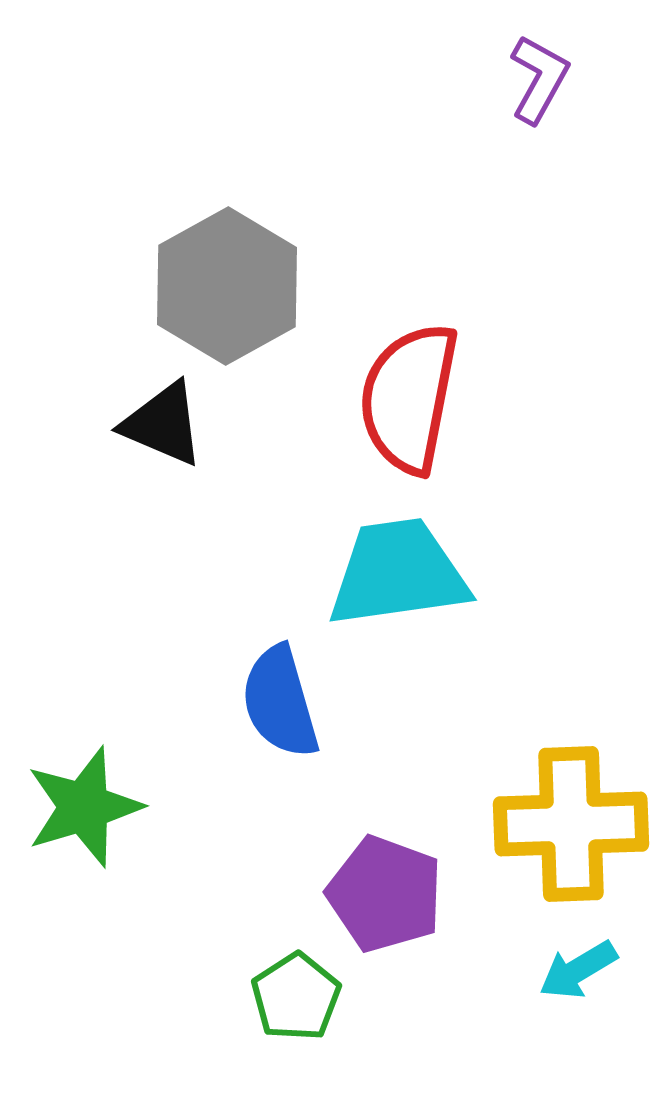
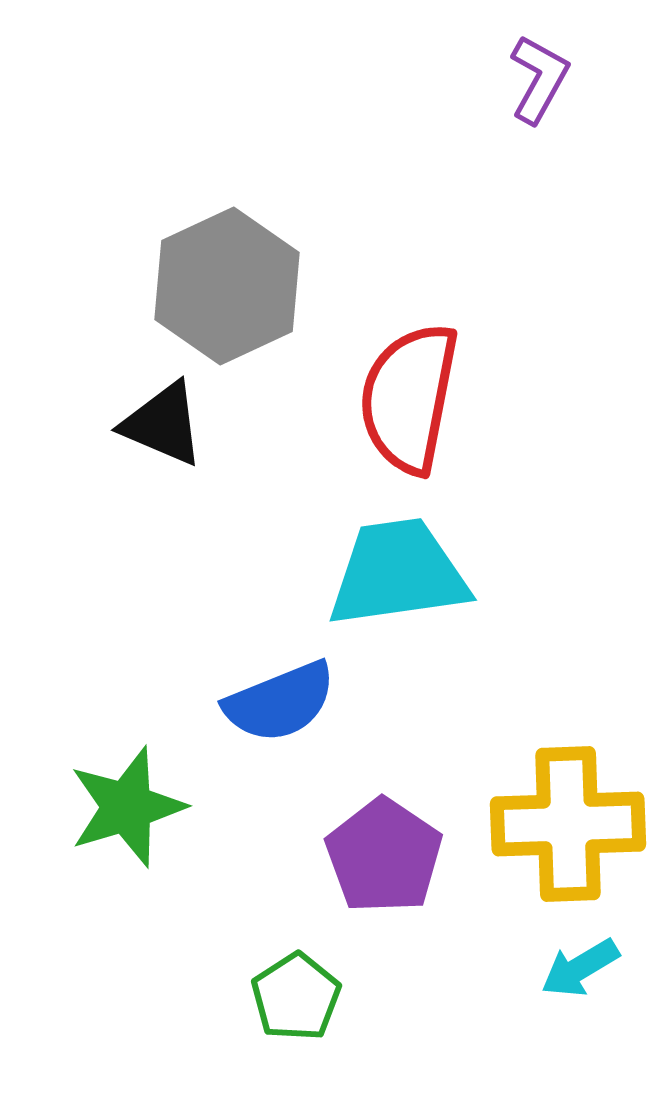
gray hexagon: rotated 4 degrees clockwise
blue semicircle: rotated 96 degrees counterclockwise
green star: moved 43 px right
yellow cross: moved 3 px left
purple pentagon: moved 1 px left, 38 px up; rotated 14 degrees clockwise
cyan arrow: moved 2 px right, 2 px up
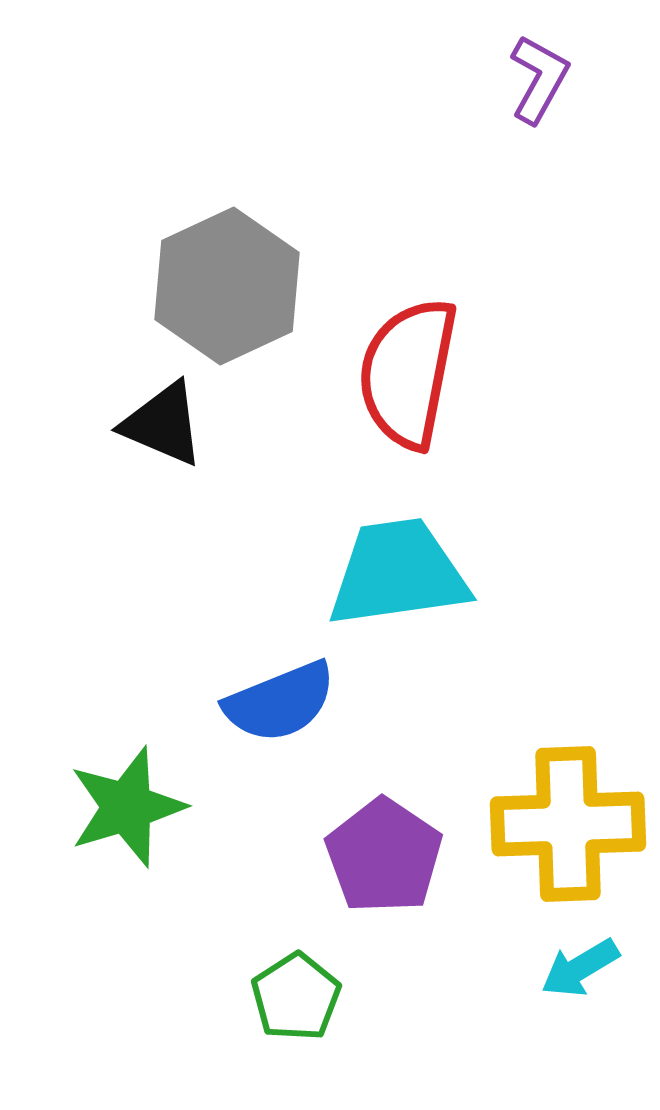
red semicircle: moved 1 px left, 25 px up
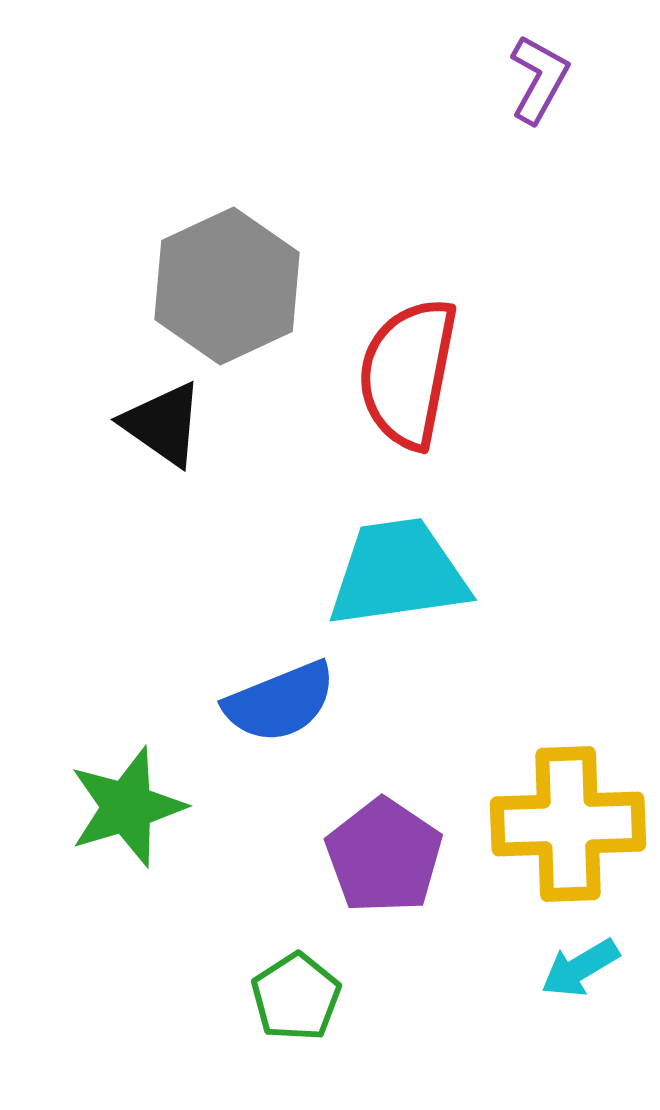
black triangle: rotated 12 degrees clockwise
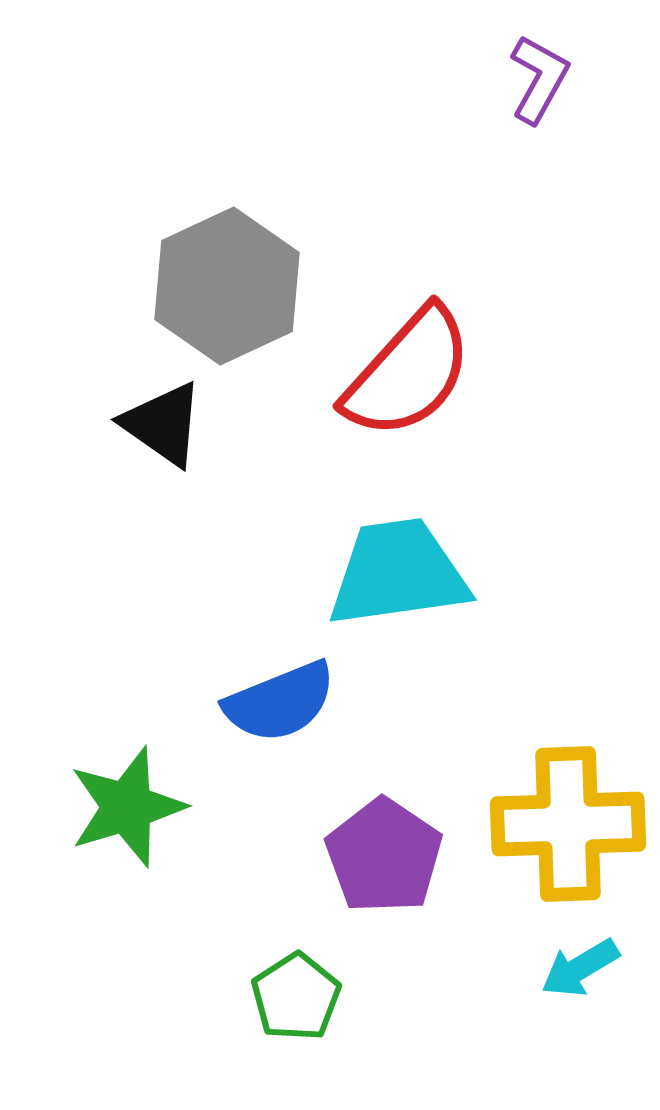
red semicircle: rotated 149 degrees counterclockwise
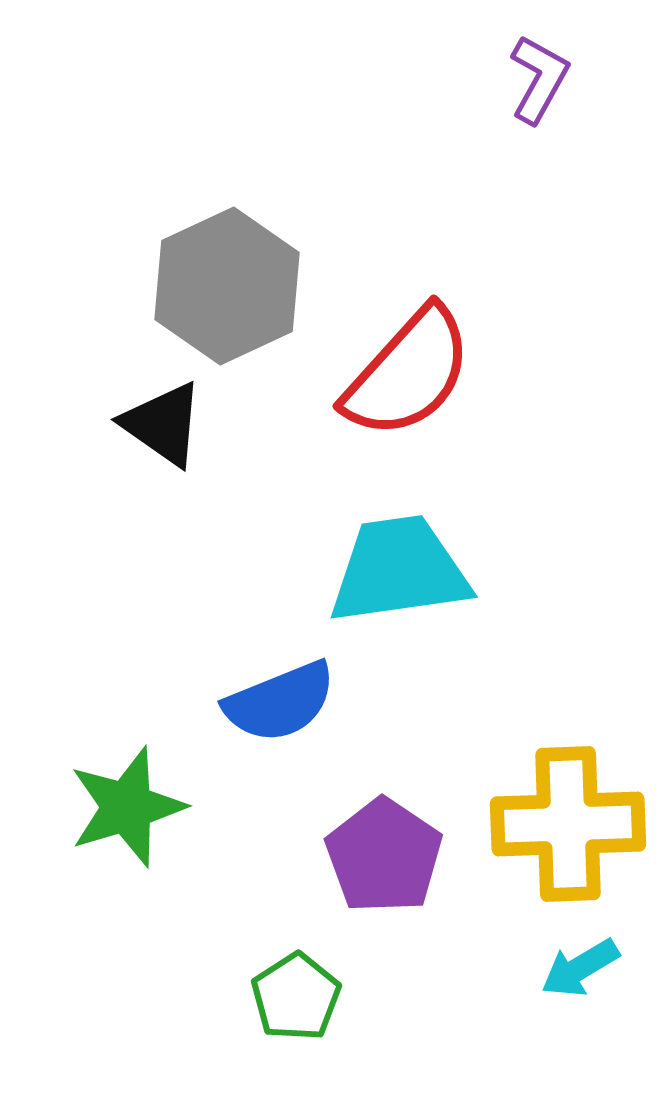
cyan trapezoid: moved 1 px right, 3 px up
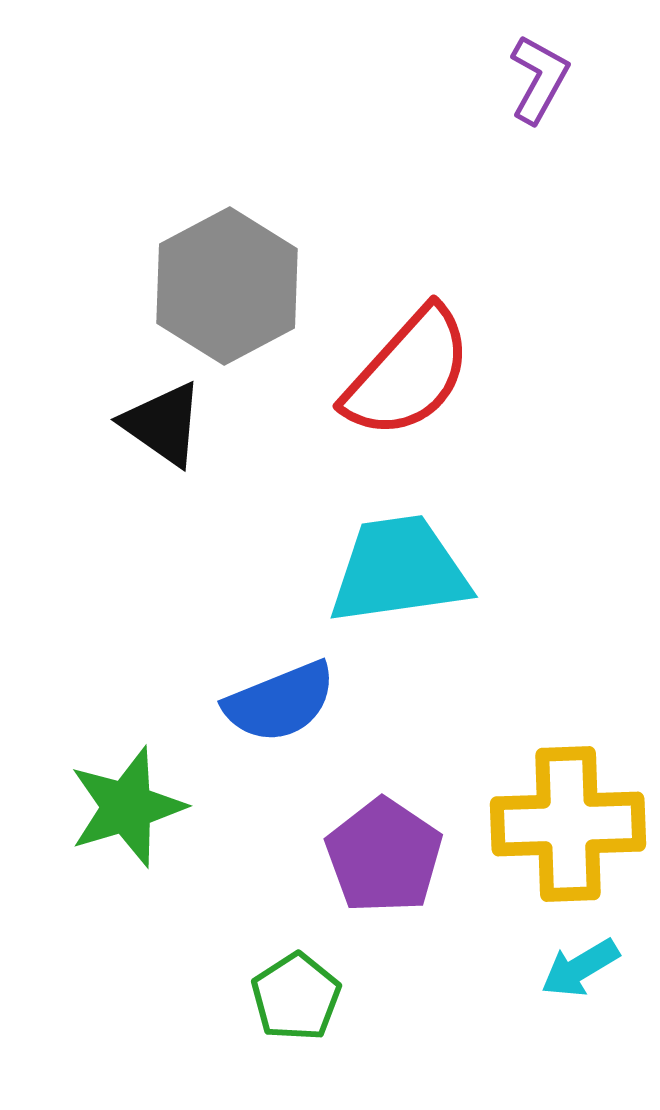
gray hexagon: rotated 3 degrees counterclockwise
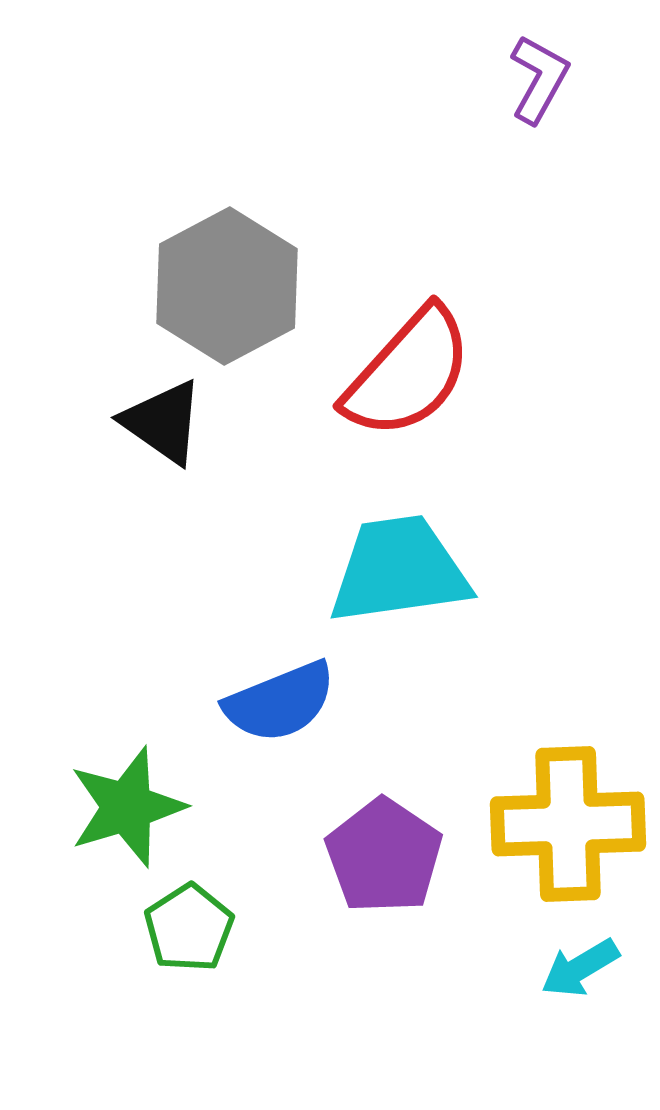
black triangle: moved 2 px up
green pentagon: moved 107 px left, 69 px up
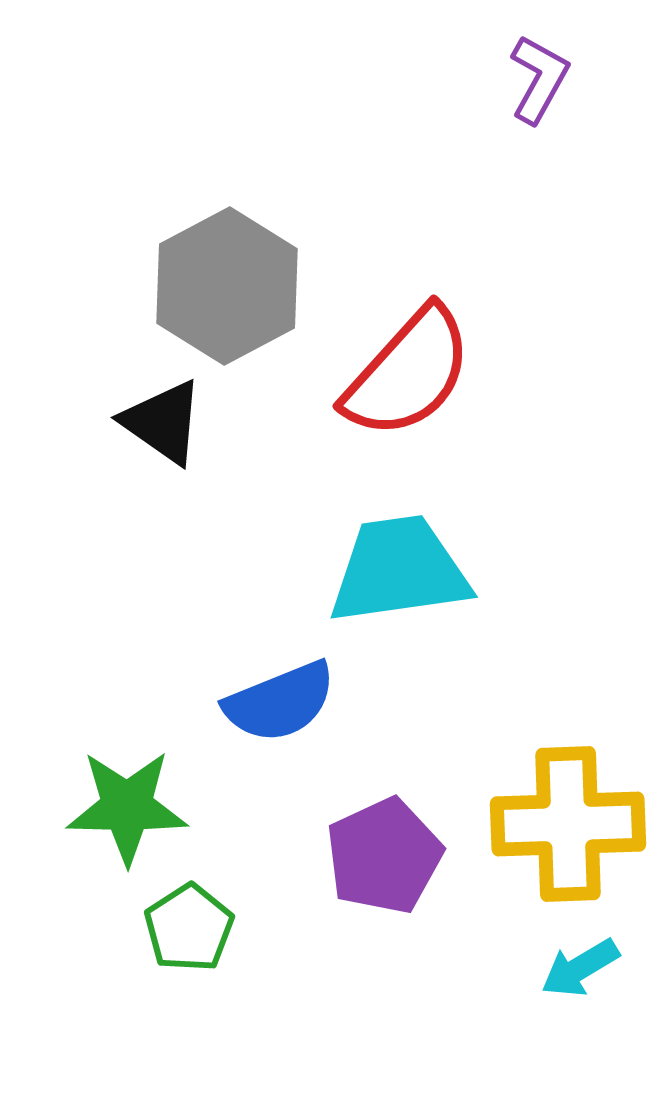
green star: rotated 18 degrees clockwise
purple pentagon: rotated 13 degrees clockwise
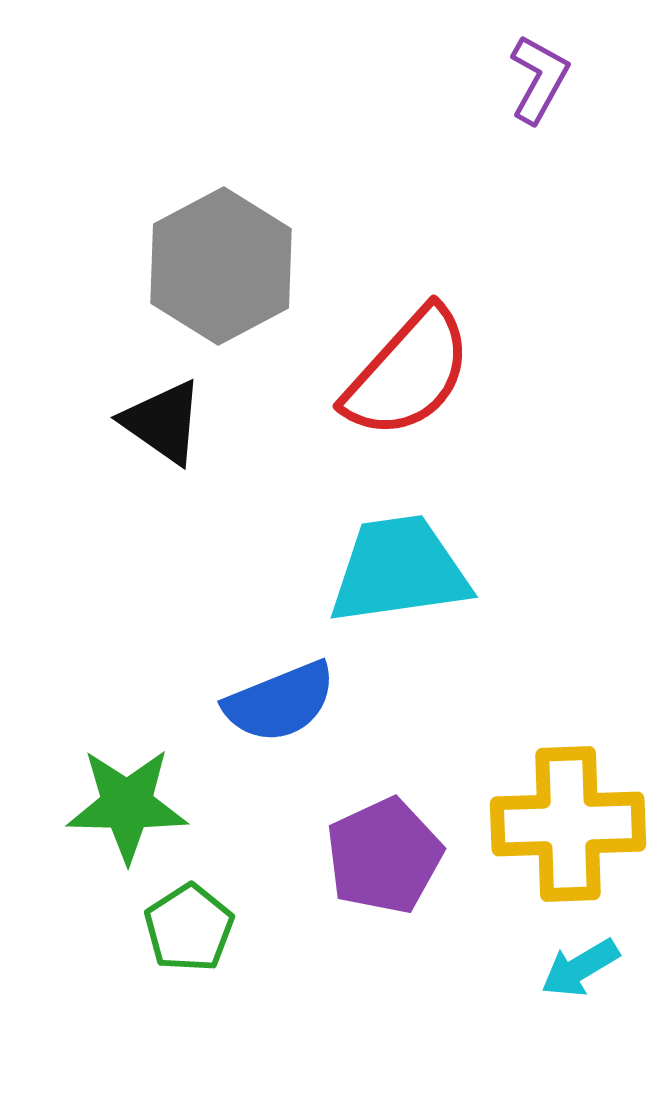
gray hexagon: moved 6 px left, 20 px up
green star: moved 2 px up
